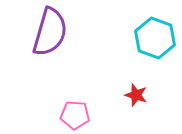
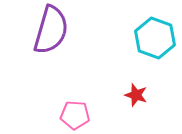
purple semicircle: moved 1 px right, 2 px up
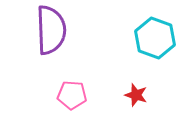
purple semicircle: rotated 18 degrees counterclockwise
pink pentagon: moved 3 px left, 20 px up
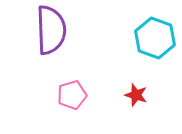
pink pentagon: rotated 20 degrees counterclockwise
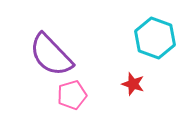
purple semicircle: moved 25 px down; rotated 138 degrees clockwise
red star: moved 3 px left, 11 px up
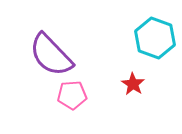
red star: rotated 15 degrees clockwise
pink pentagon: rotated 12 degrees clockwise
